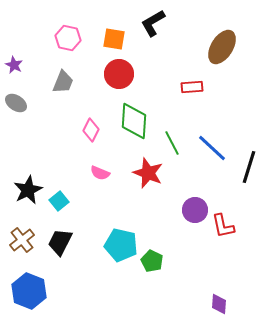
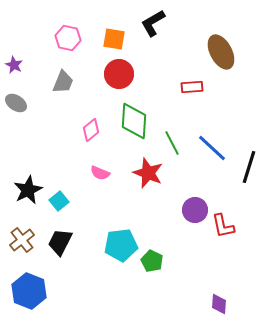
brown ellipse: moved 1 px left, 5 px down; rotated 60 degrees counterclockwise
pink diamond: rotated 25 degrees clockwise
cyan pentagon: rotated 20 degrees counterclockwise
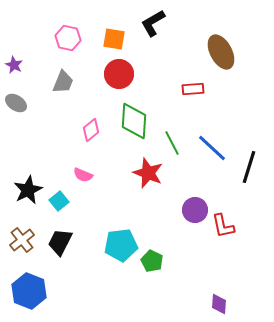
red rectangle: moved 1 px right, 2 px down
pink semicircle: moved 17 px left, 2 px down
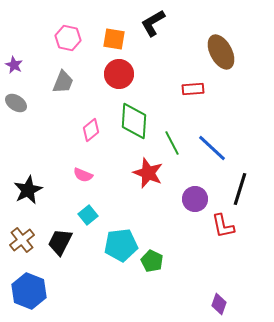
black line: moved 9 px left, 22 px down
cyan square: moved 29 px right, 14 px down
purple circle: moved 11 px up
purple diamond: rotated 15 degrees clockwise
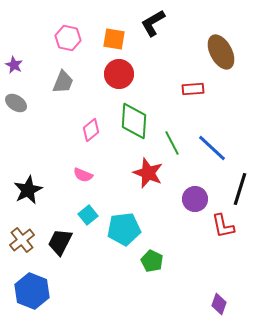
cyan pentagon: moved 3 px right, 16 px up
blue hexagon: moved 3 px right
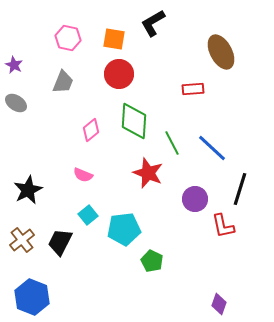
blue hexagon: moved 6 px down
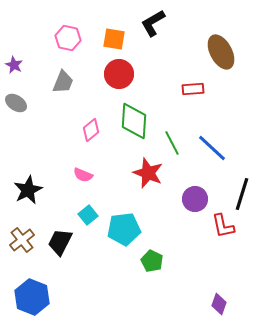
black line: moved 2 px right, 5 px down
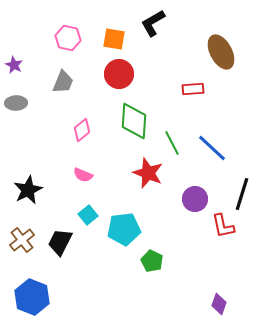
gray ellipse: rotated 35 degrees counterclockwise
pink diamond: moved 9 px left
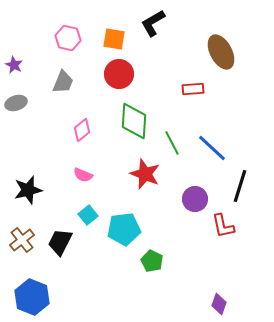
gray ellipse: rotated 15 degrees counterclockwise
red star: moved 3 px left, 1 px down
black star: rotated 12 degrees clockwise
black line: moved 2 px left, 8 px up
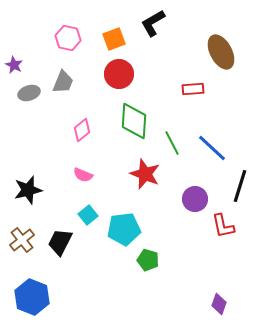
orange square: rotated 30 degrees counterclockwise
gray ellipse: moved 13 px right, 10 px up
green pentagon: moved 4 px left, 1 px up; rotated 10 degrees counterclockwise
